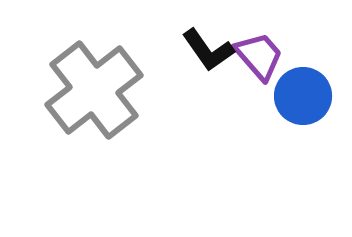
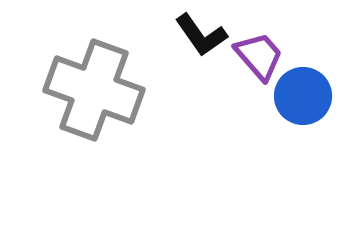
black L-shape: moved 7 px left, 15 px up
gray cross: rotated 32 degrees counterclockwise
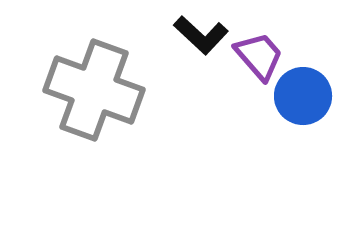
black L-shape: rotated 12 degrees counterclockwise
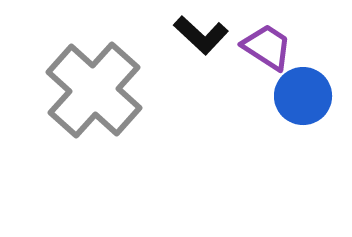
purple trapezoid: moved 8 px right, 9 px up; rotated 16 degrees counterclockwise
gray cross: rotated 22 degrees clockwise
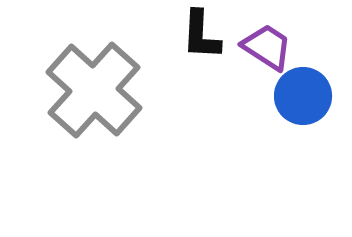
black L-shape: rotated 50 degrees clockwise
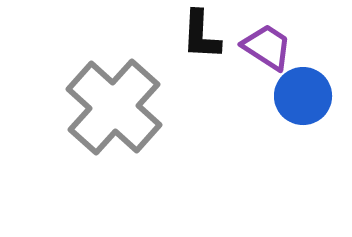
gray cross: moved 20 px right, 17 px down
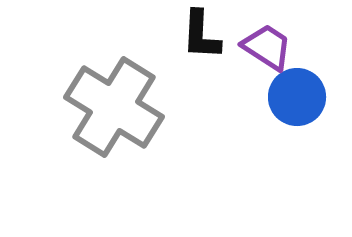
blue circle: moved 6 px left, 1 px down
gray cross: rotated 10 degrees counterclockwise
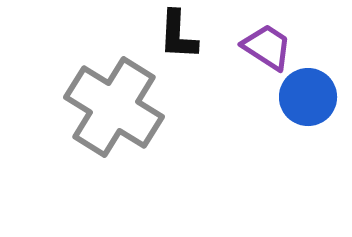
black L-shape: moved 23 px left
blue circle: moved 11 px right
